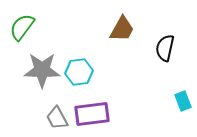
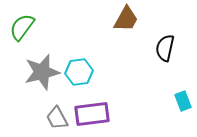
brown trapezoid: moved 4 px right, 10 px up
gray star: moved 2 px down; rotated 15 degrees counterclockwise
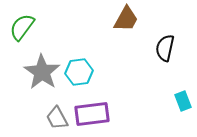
gray star: rotated 24 degrees counterclockwise
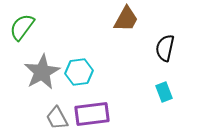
gray star: rotated 9 degrees clockwise
cyan rectangle: moved 19 px left, 9 px up
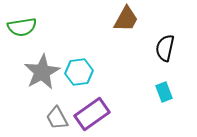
green semicircle: rotated 136 degrees counterclockwise
purple rectangle: rotated 28 degrees counterclockwise
